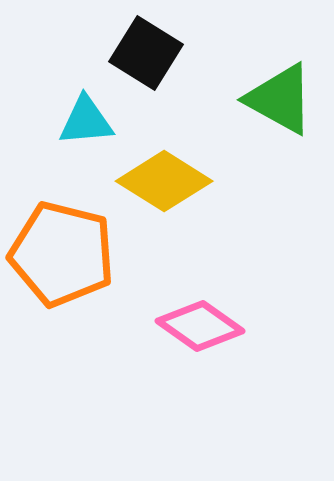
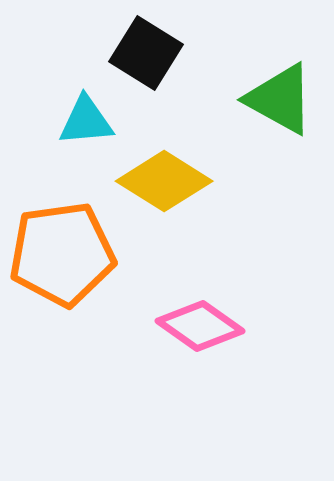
orange pentagon: rotated 22 degrees counterclockwise
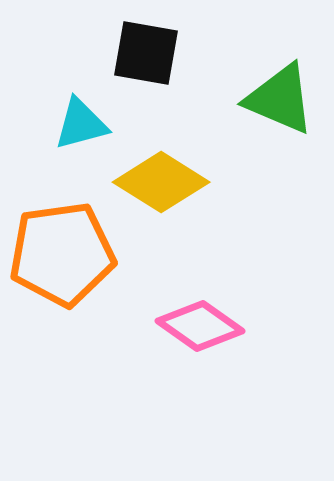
black square: rotated 22 degrees counterclockwise
green triangle: rotated 6 degrees counterclockwise
cyan triangle: moved 5 px left, 3 px down; rotated 10 degrees counterclockwise
yellow diamond: moved 3 px left, 1 px down
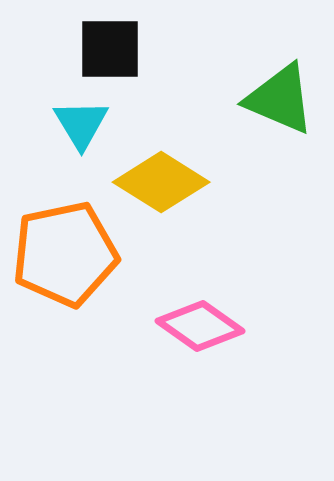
black square: moved 36 px left, 4 px up; rotated 10 degrees counterclockwise
cyan triangle: rotated 46 degrees counterclockwise
orange pentagon: moved 3 px right; rotated 4 degrees counterclockwise
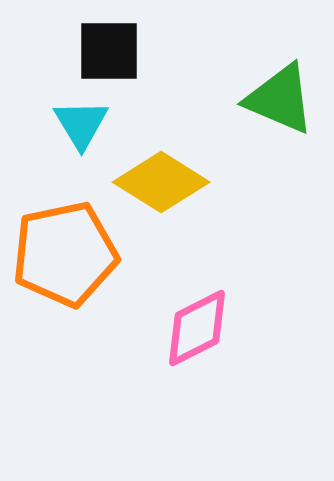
black square: moved 1 px left, 2 px down
pink diamond: moved 3 px left, 2 px down; rotated 62 degrees counterclockwise
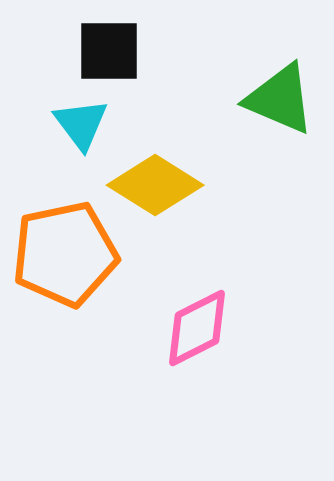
cyan triangle: rotated 6 degrees counterclockwise
yellow diamond: moved 6 px left, 3 px down
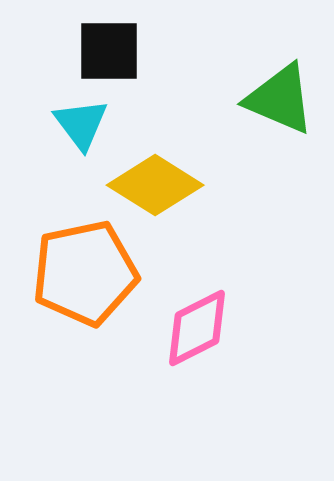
orange pentagon: moved 20 px right, 19 px down
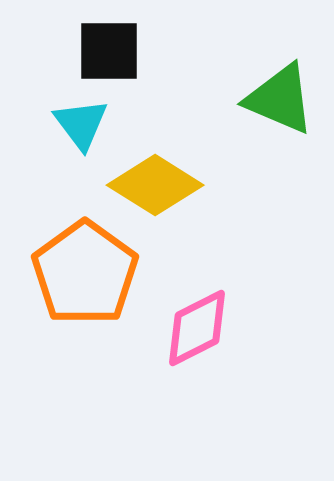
orange pentagon: rotated 24 degrees counterclockwise
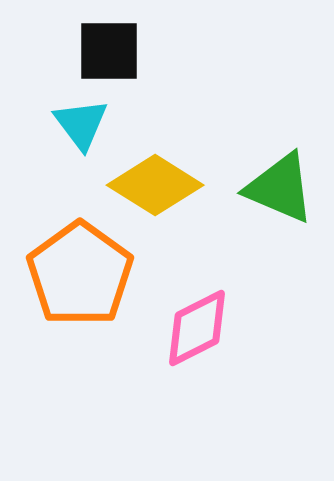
green triangle: moved 89 px down
orange pentagon: moved 5 px left, 1 px down
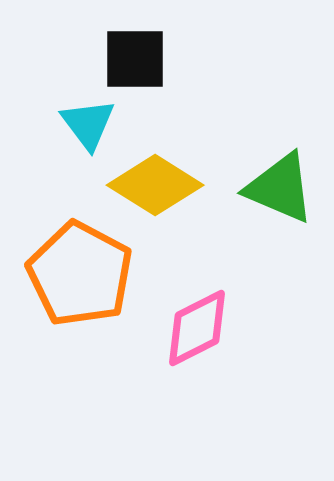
black square: moved 26 px right, 8 px down
cyan triangle: moved 7 px right
orange pentagon: rotated 8 degrees counterclockwise
